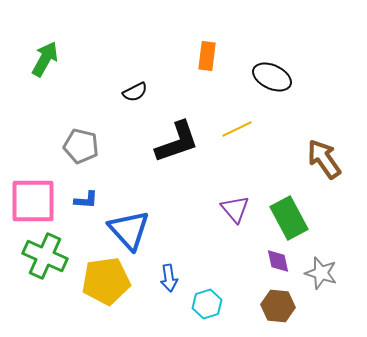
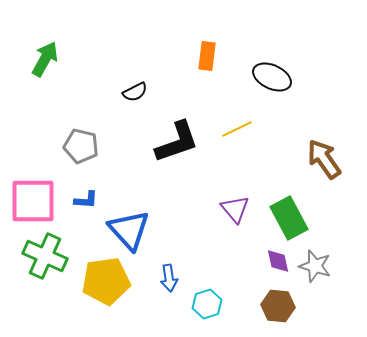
gray star: moved 6 px left, 7 px up
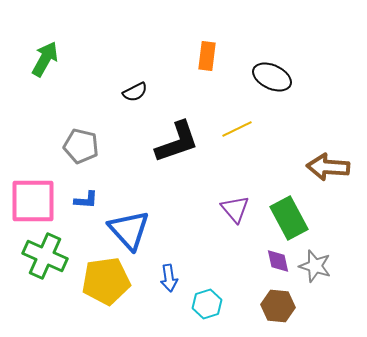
brown arrow: moved 4 px right, 8 px down; rotated 51 degrees counterclockwise
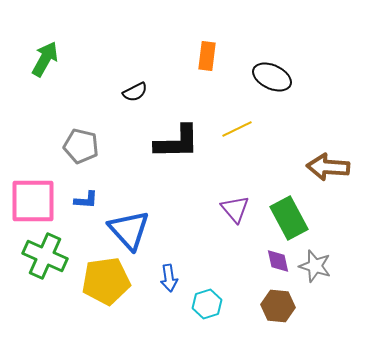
black L-shape: rotated 18 degrees clockwise
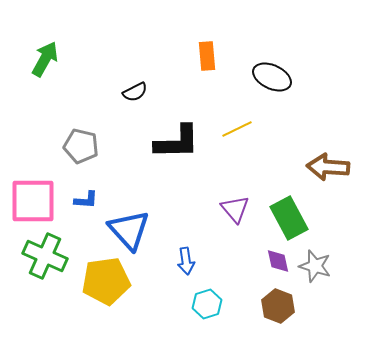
orange rectangle: rotated 12 degrees counterclockwise
blue arrow: moved 17 px right, 17 px up
brown hexagon: rotated 16 degrees clockwise
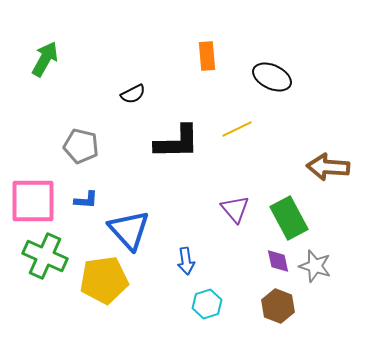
black semicircle: moved 2 px left, 2 px down
yellow pentagon: moved 2 px left, 1 px up
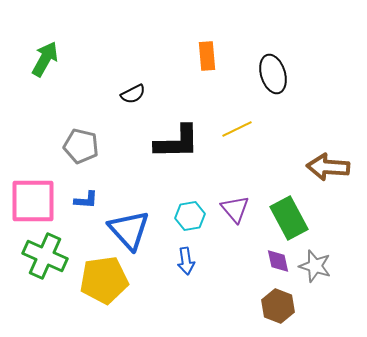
black ellipse: moved 1 px right, 3 px up; rotated 48 degrees clockwise
cyan hexagon: moved 17 px left, 88 px up; rotated 8 degrees clockwise
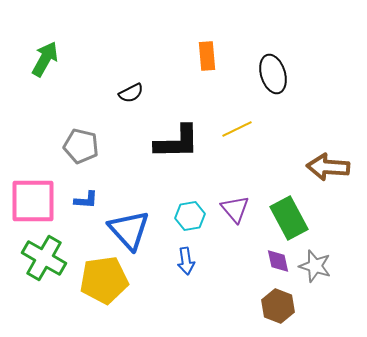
black semicircle: moved 2 px left, 1 px up
green cross: moved 1 px left, 2 px down; rotated 6 degrees clockwise
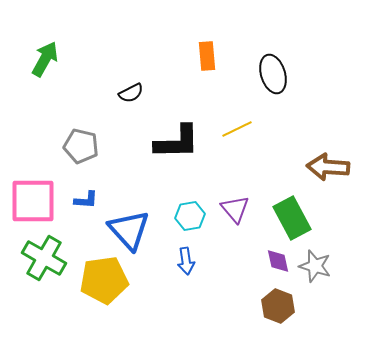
green rectangle: moved 3 px right
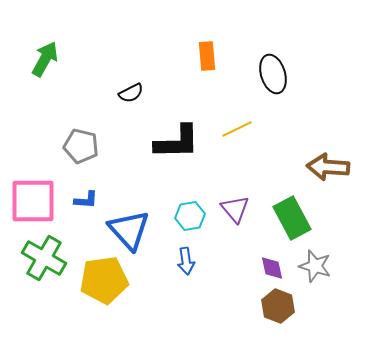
purple diamond: moved 6 px left, 7 px down
